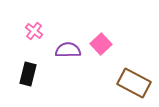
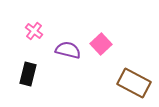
purple semicircle: rotated 15 degrees clockwise
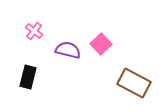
black rectangle: moved 3 px down
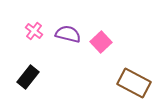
pink square: moved 2 px up
purple semicircle: moved 16 px up
black rectangle: rotated 25 degrees clockwise
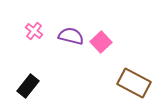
purple semicircle: moved 3 px right, 2 px down
black rectangle: moved 9 px down
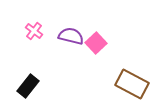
pink square: moved 5 px left, 1 px down
brown rectangle: moved 2 px left, 1 px down
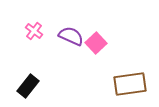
purple semicircle: rotated 10 degrees clockwise
brown rectangle: moved 2 px left; rotated 36 degrees counterclockwise
